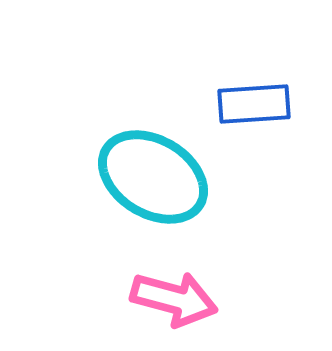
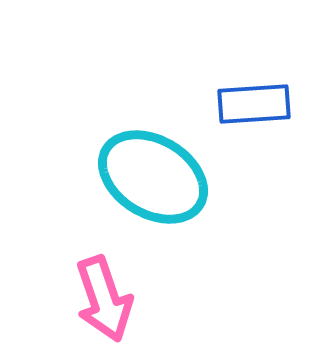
pink arrow: moved 70 px left; rotated 56 degrees clockwise
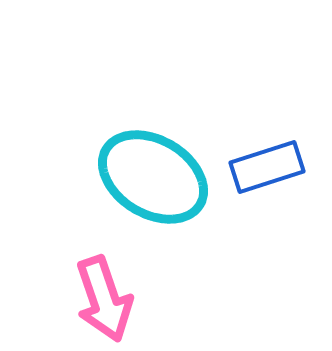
blue rectangle: moved 13 px right, 63 px down; rotated 14 degrees counterclockwise
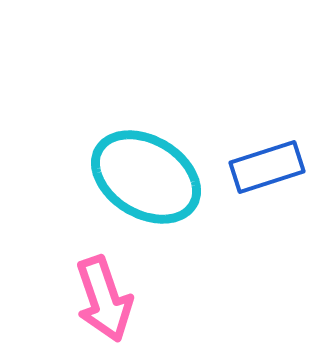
cyan ellipse: moved 7 px left
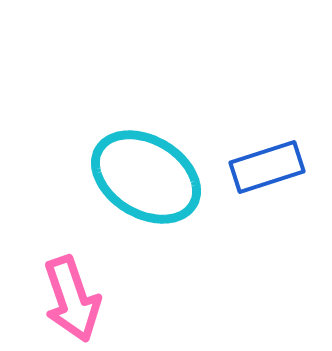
pink arrow: moved 32 px left
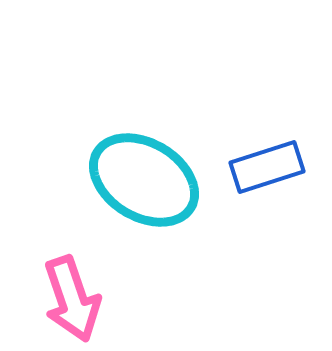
cyan ellipse: moved 2 px left, 3 px down
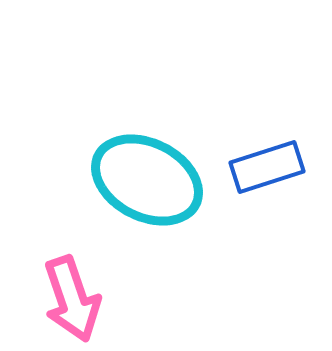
cyan ellipse: moved 3 px right; rotated 4 degrees counterclockwise
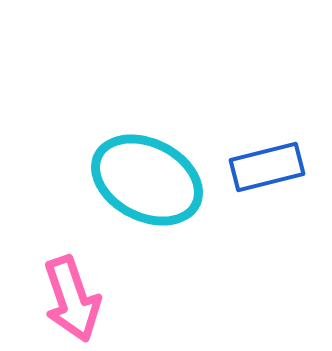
blue rectangle: rotated 4 degrees clockwise
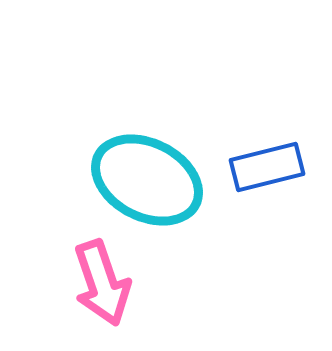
pink arrow: moved 30 px right, 16 px up
